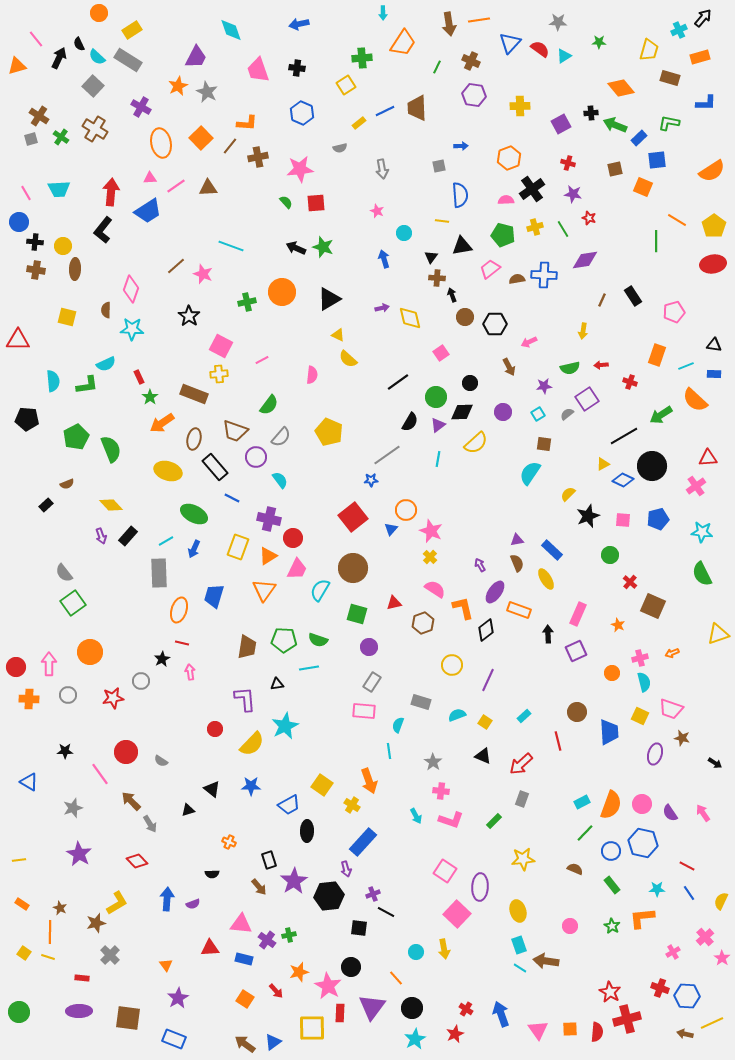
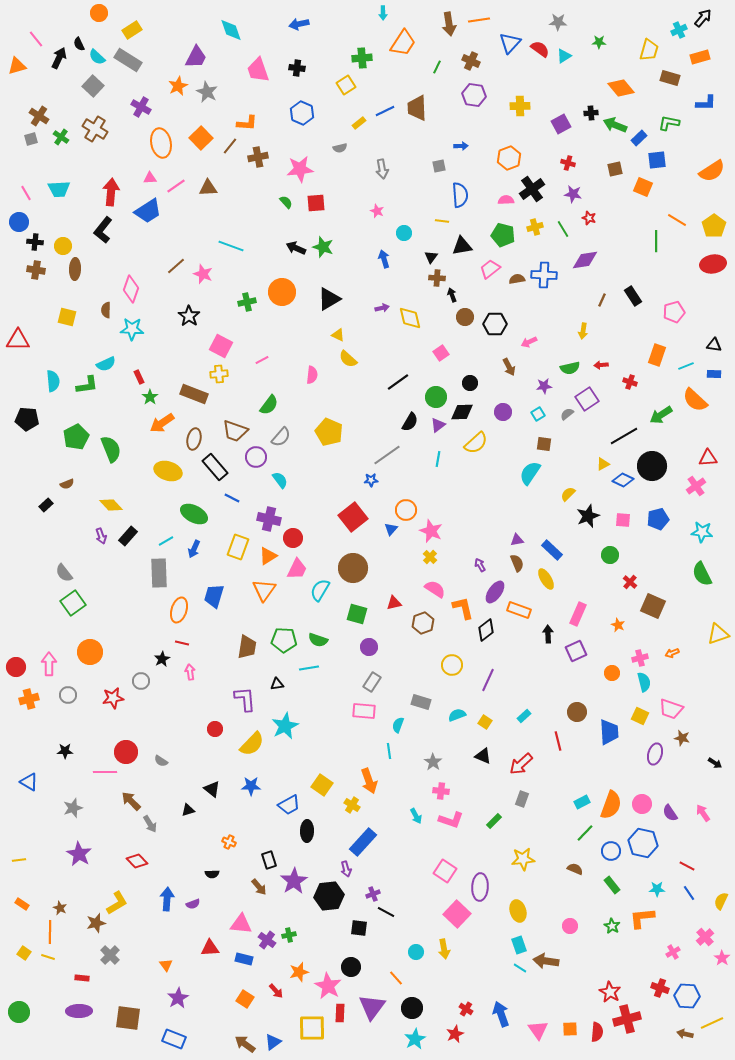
orange cross at (29, 699): rotated 18 degrees counterclockwise
pink line at (100, 774): moved 5 px right, 2 px up; rotated 55 degrees counterclockwise
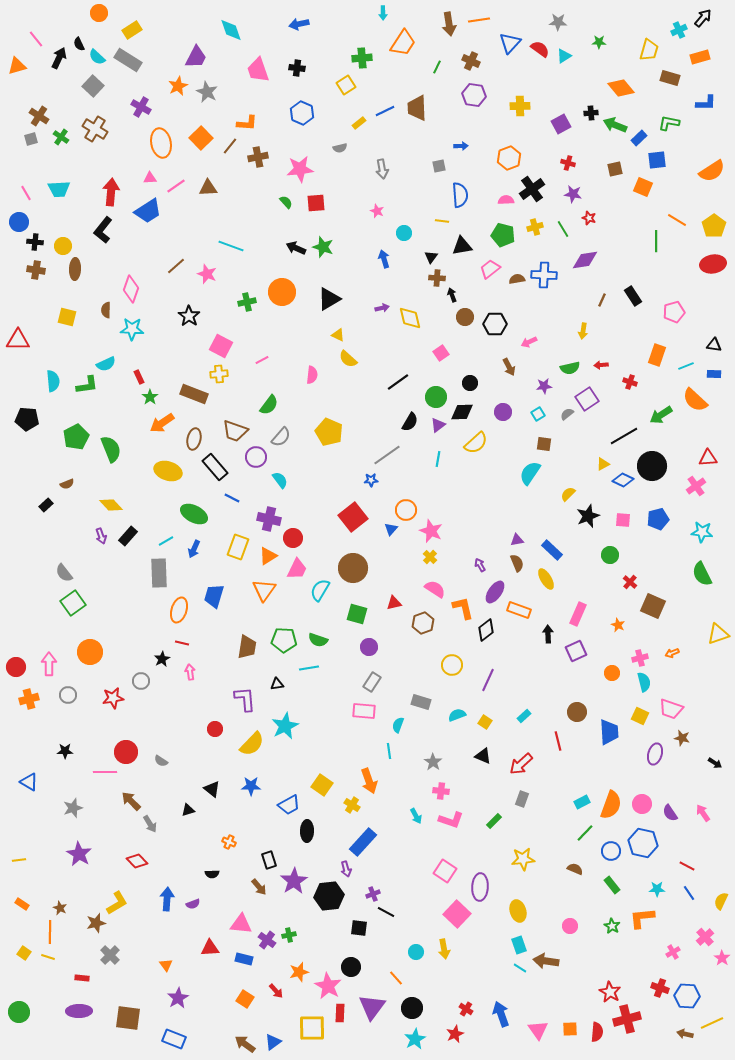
pink star at (203, 274): moved 4 px right
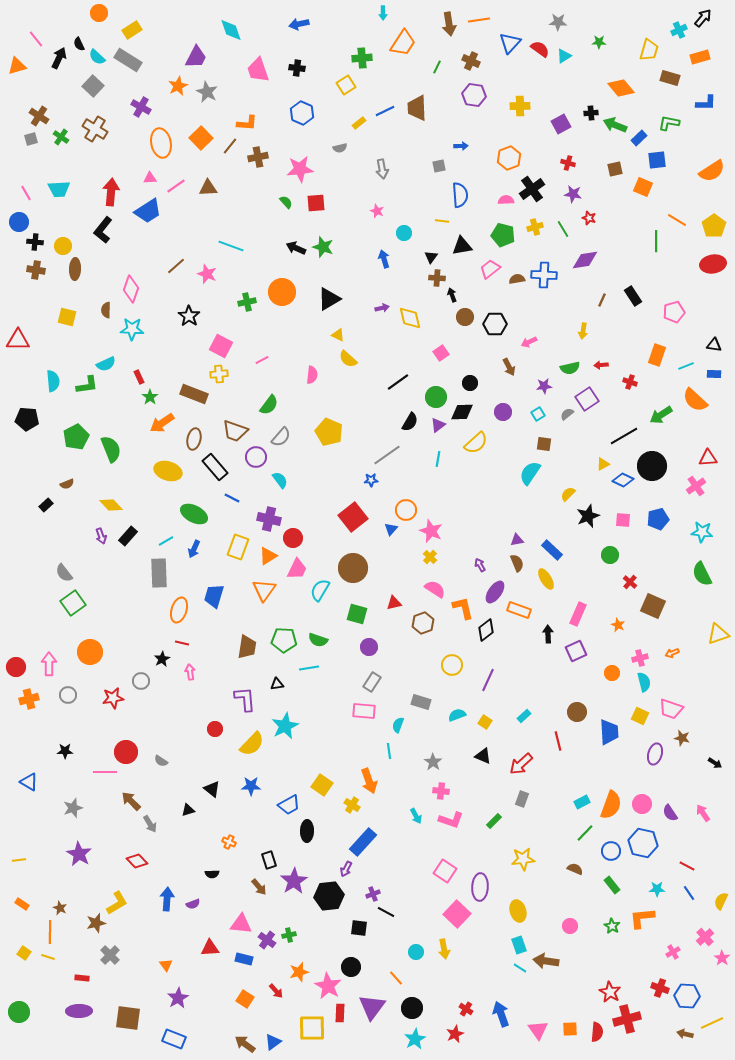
purple arrow at (346, 869): rotated 42 degrees clockwise
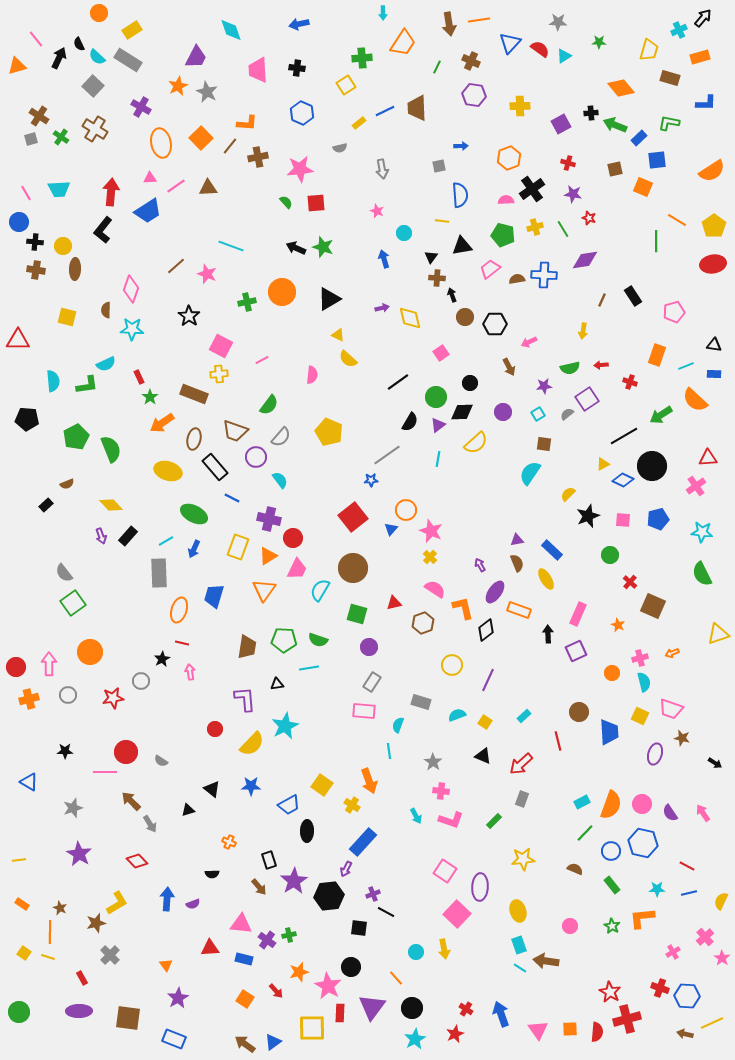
pink trapezoid at (258, 70): rotated 16 degrees clockwise
brown circle at (577, 712): moved 2 px right
blue line at (689, 893): rotated 70 degrees counterclockwise
red rectangle at (82, 978): rotated 56 degrees clockwise
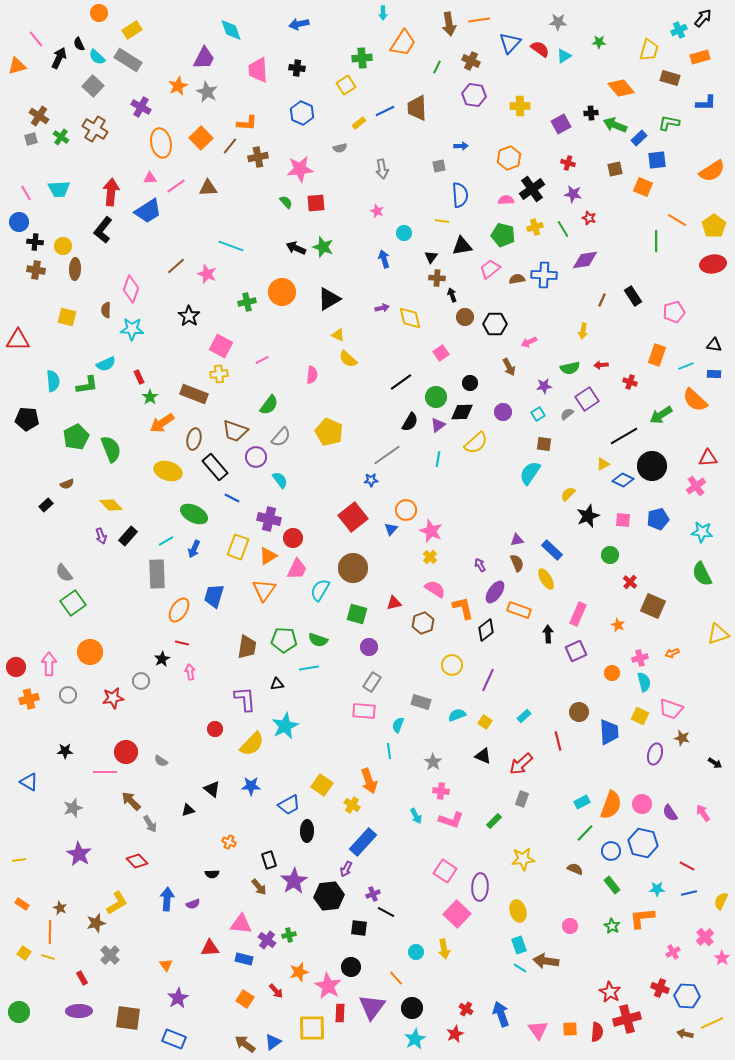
purple trapezoid at (196, 57): moved 8 px right, 1 px down
black line at (398, 382): moved 3 px right
gray rectangle at (159, 573): moved 2 px left, 1 px down
orange ellipse at (179, 610): rotated 15 degrees clockwise
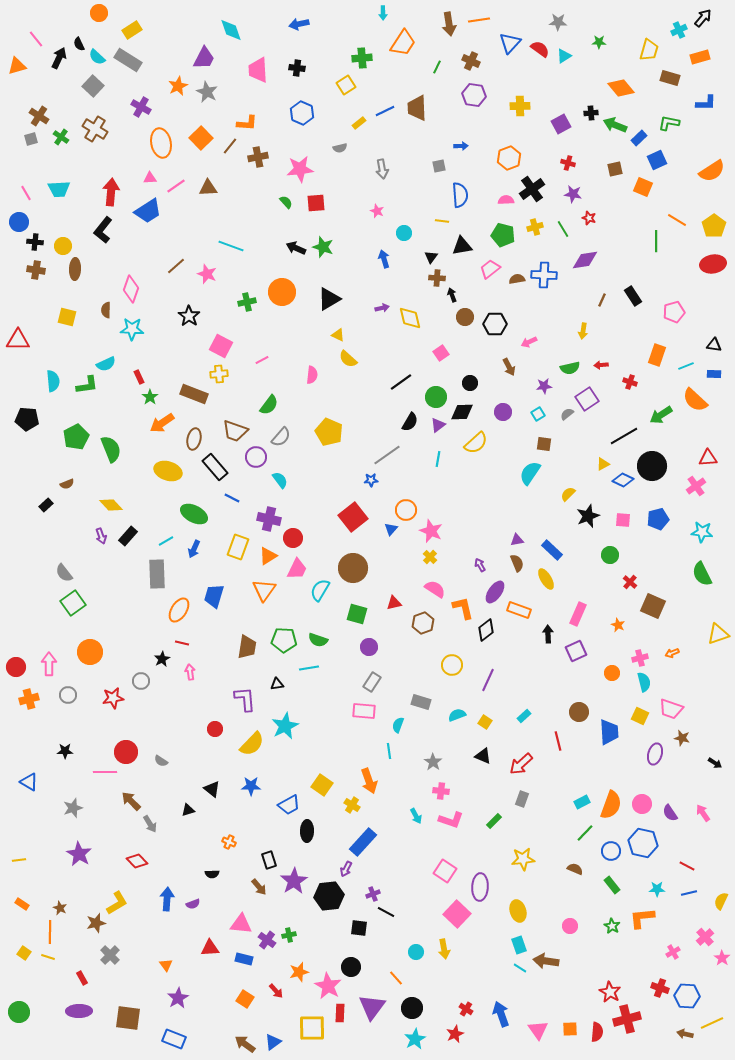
blue square at (657, 160): rotated 18 degrees counterclockwise
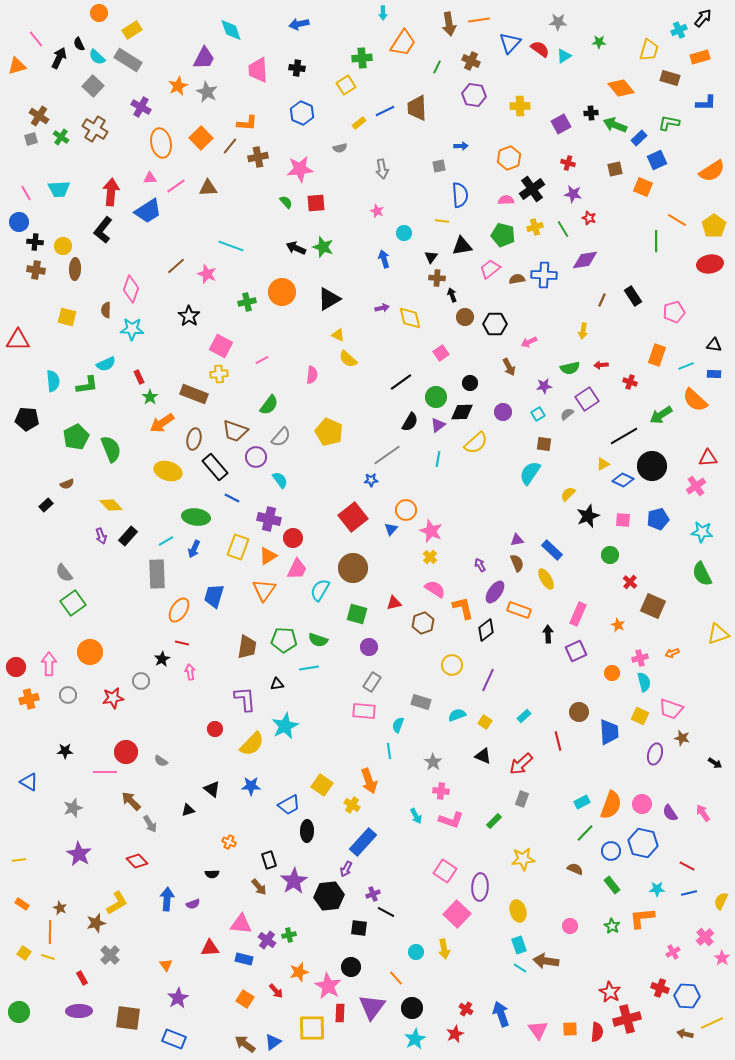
red ellipse at (713, 264): moved 3 px left
green ellipse at (194, 514): moved 2 px right, 3 px down; rotated 20 degrees counterclockwise
